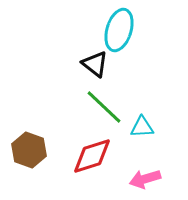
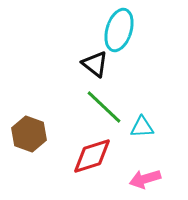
brown hexagon: moved 16 px up
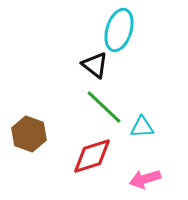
black triangle: moved 1 px down
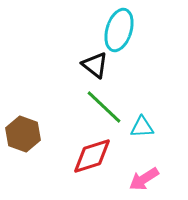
brown hexagon: moved 6 px left
pink arrow: moved 1 px left; rotated 16 degrees counterclockwise
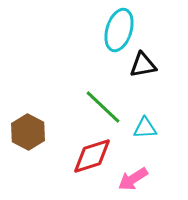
black triangle: moved 48 px right; rotated 48 degrees counterclockwise
green line: moved 1 px left
cyan triangle: moved 3 px right, 1 px down
brown hexagon: moved 5 px right, 2 px up; rotated 8 degrees clockwise
pink arrow: moved 11 px left
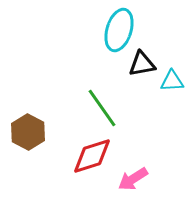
black triangle: moved 1 px left, 1 px up
green line: moved 1 px left, 1 px down; rotated 12 degrees clockwise
cyan triangle: moved 27 px right, 47 px up
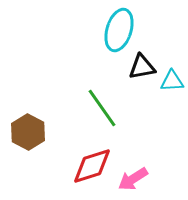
black triangle: moved 3 px down
red diamond: moved 10 px down
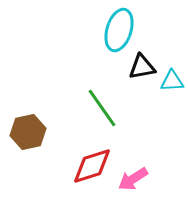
brown hexagon: rotated 20 degrees clockwise
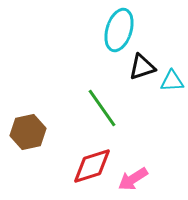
black triangle: rotated 8 degrees counterclockwise
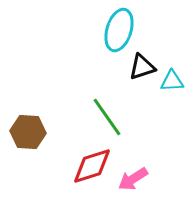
green line: moved 5 px right, 9 px down
brown hexagon: rotated 16 degrees clockwise
